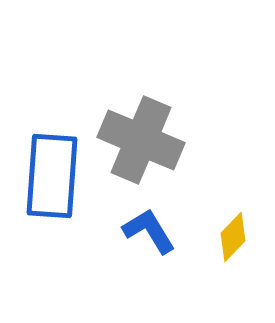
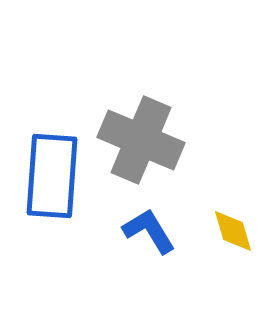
yellow diamond: moved 6 px up; rotated 60 degrees counterclockwise
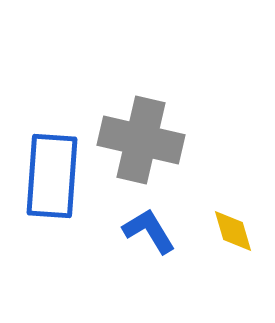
gray cross: rotated 10 degrees counterclockwise
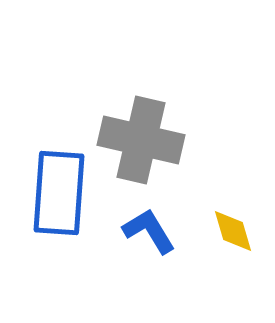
blue rectangle: moved 7 px right, 17 px down
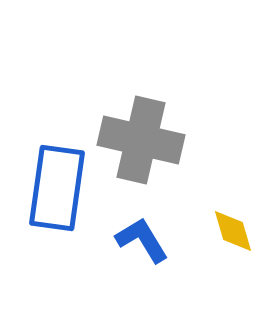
blue rectangle: moved 2 px left, 5 px up; rotated 4 degrees clockwise
blue L-shape: moved 7 px left, 9 px down
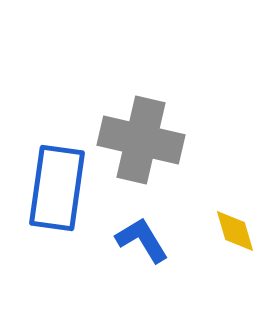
yellow diamond: moved 2 px right
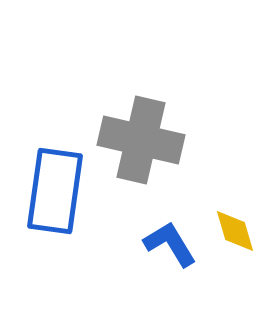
blue rectangle: moved 2 px left, 3 px down
blue L-shape: moved 28 px right, 4 px down
